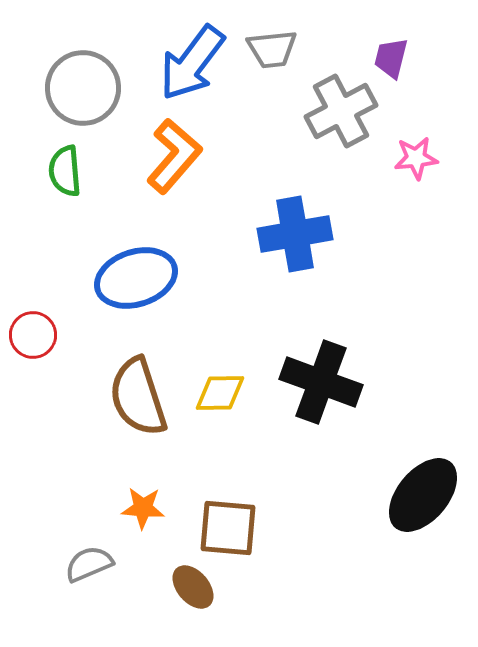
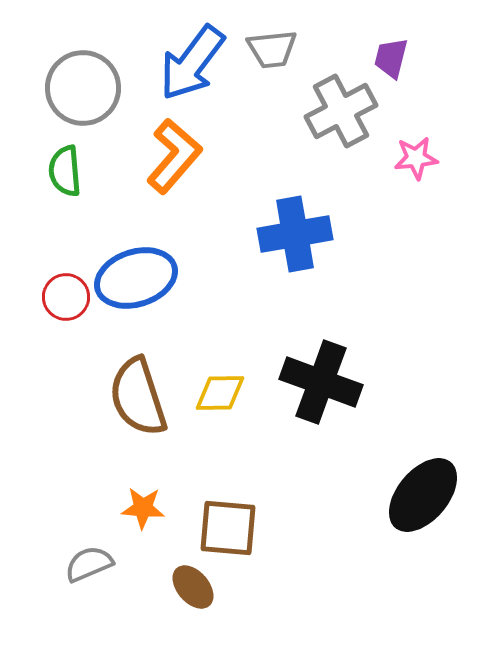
red circle: moved 33 px right, 38 px up
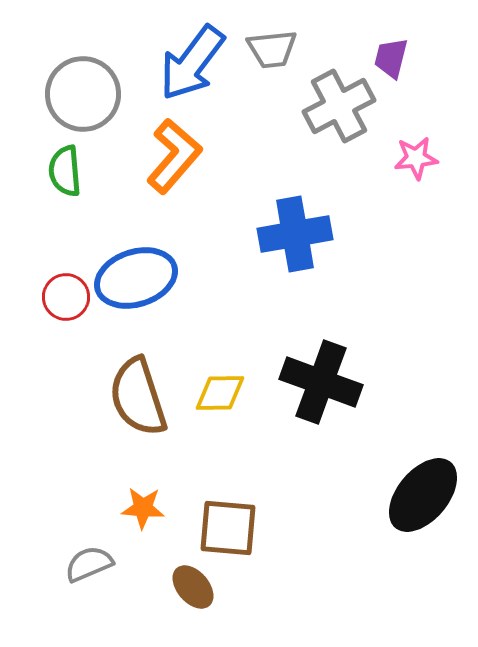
gray circle: moved 6 px down
gray cross: moved 2 px left, 5 px up
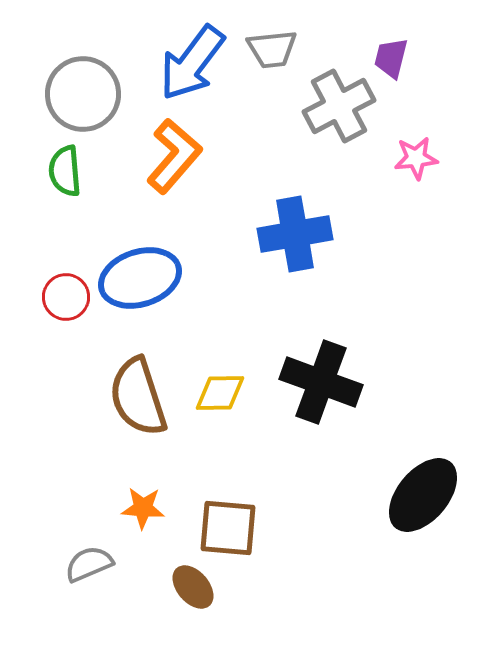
blue ellipse: moved 4 px right
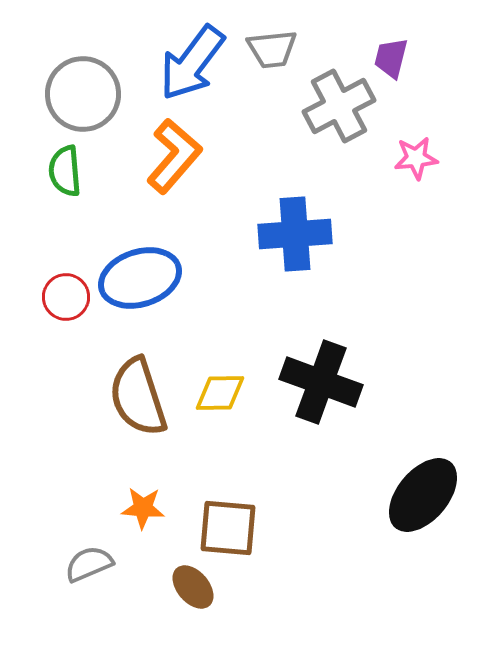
blue cross: rotated 6 degrees clockwise
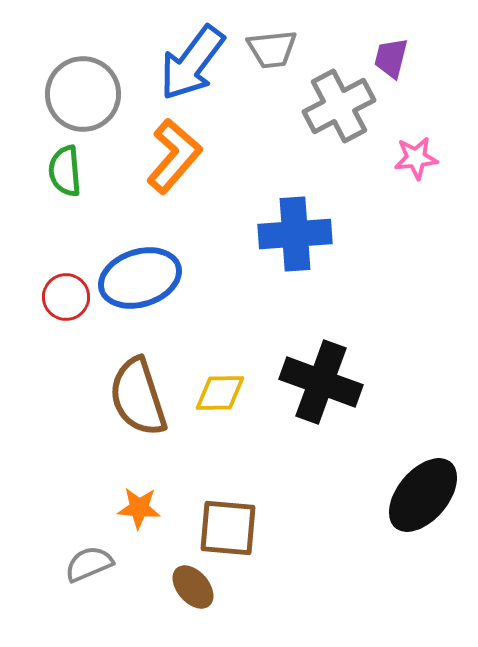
orange star: moved 4 px left
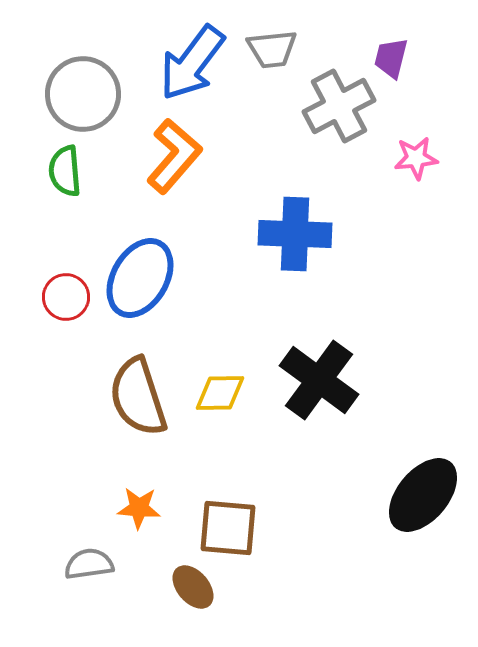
blue cross: rotated 6 degrees clockwise
blue ellipse: rotated 42 degrees counterclockwise
black cross: moved 2 px left, 2 px up; rotated 16 degrees clockwise
gray semicircle: rotated 15 degrees clockwise
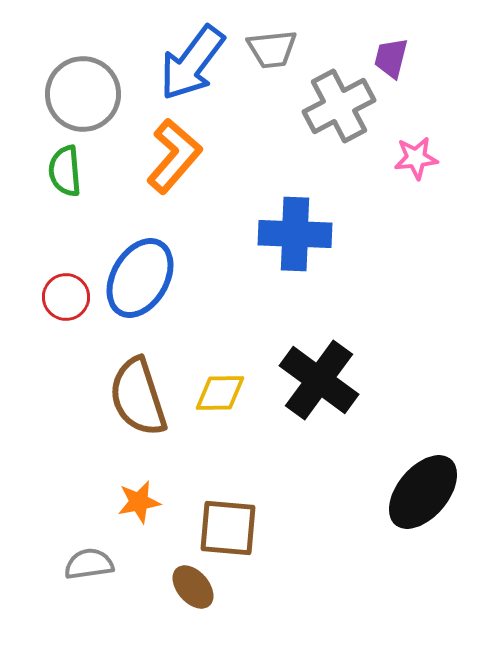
black ellipse: moved 3 px up
orange star: moved 6 px up; rotated 15 degrees counterclockwise
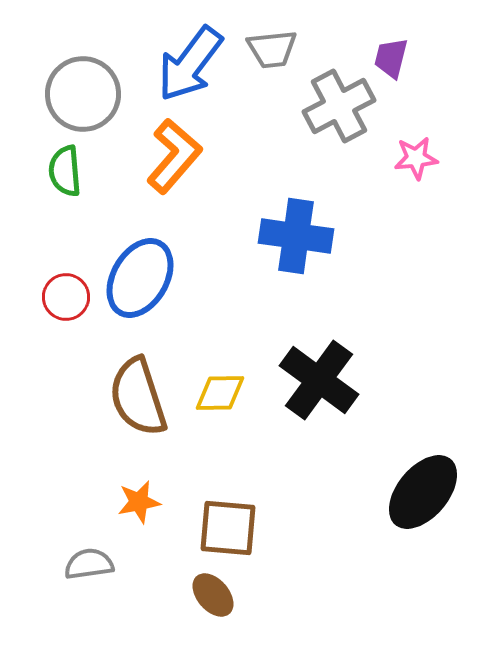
blue arrow: moved 2 px left, 1 px down
blue cross: moved 1 px right, 2 px down; rotated 6 degrees clockwise
brown ellipse: moved 20 px right, 8 px down
